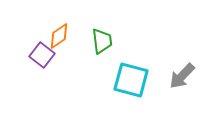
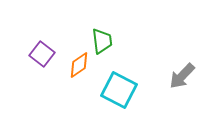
orange diamond: moved 20 px right, 29 px down
purple square: moved 1 px up
cyan square: moved 12 px left, 10 px down; rotated 12 degrees clockwise
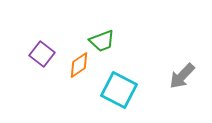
green trapezoid: rotated 76 degrees clockwise
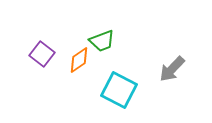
orange diamond: moved 5 px up
gray arrow: moved 10 px left, 7 px up
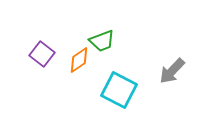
gray arrow: moved 2 px down
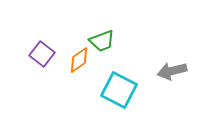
gray arrow: rotated 32 degrees clockwise
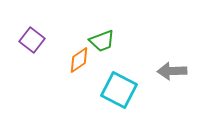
purple square: moved 10 px left, 14 px up
gray arrow: rotated 12 degrees clockwise
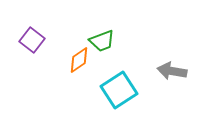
gray arrow: rotated 12 degrees clockwise
cyan square: rotated 30 degrees clockwise
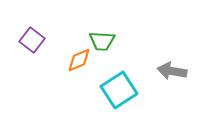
green trapezoid: rotated 24 degrees clockwise
orange diamond: rotated 12 degrees clockwise
